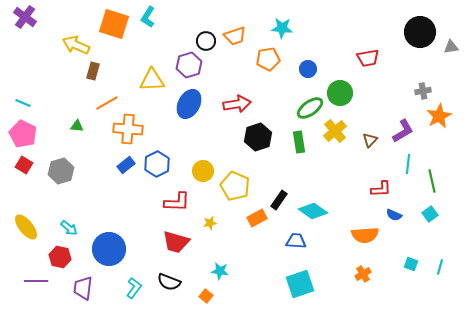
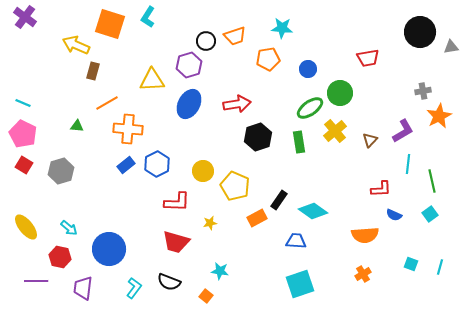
orange square at (114, 24): moved 4 px left
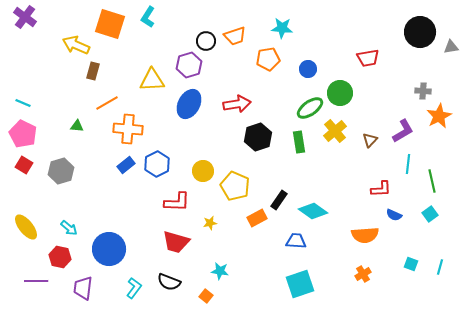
gray cross at (423, 91): rotated 14 degrees clockwise
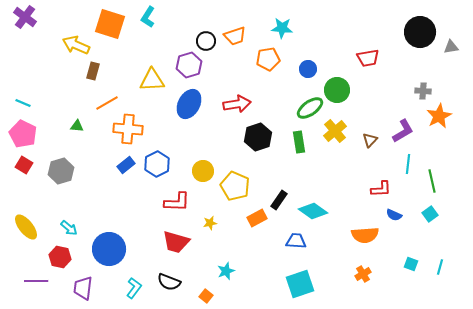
green circle at (340, 93): moved 3 px left, 3 px up
cyan star at (220, 271): moved 6 px right; rotated 30 degrees counterclockwise
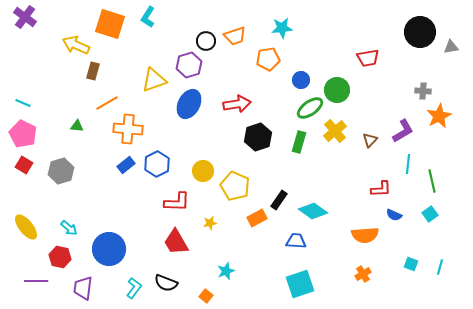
cyan star at (282, 28): rotated 10 degrees counterclockwise
blue circle at (308, 69): moved 7 px left, 11 px down
yellow triangle at (152, 80): moved 2 px right; rotated 16 degrees counterclockwise
green rectangle at (299, 142): rotated 25 degrees clockwise
red trapezoid at (176, 242): rotated 44 degrees clockwise
black semicircle at (169, 282): moved 3 px left, 1 px down
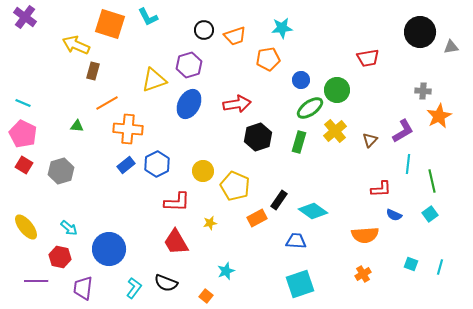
cyan L-shape at (148, 17): rotated 60 degrees counterclockwise
black circle at (206, 41): moved 2 px left, 11 px up
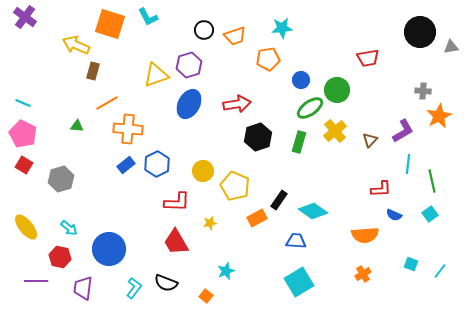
yellow triangle at (154, 80): moved 2 px right, 5 px up
gray hexagon at (61, 171): moved 8 px down
cyan line at (440, 267): moved 4 px down; rotated 21 degrees clockwise
cyan square at (300, 284): moved 1 px left, 2 px up; rotated 12 degrees counterclockwise
